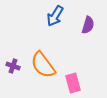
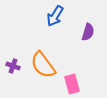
purple semicircle: moved 7 px down
pink rectangle: moved 1 px left, 1 px down
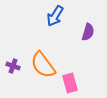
pink rectangle: moved 2 px left, 1 px up
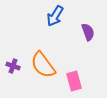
purple semicircle: rotated 36 degrees counterclockwise
pink rectangle: moved 4 px right, 2 px up
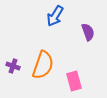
orange semicircle: rotated 124 degrees counterclockwise
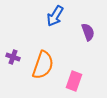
purple cross: moved 9 px up
pink rectangle: rotated 36 degrees clockwise
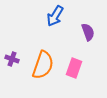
purple cross: moved 1 px left, 2 px down
pink rectangle: moved 13 px up
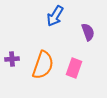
purple cross: rotated 24 degrees counterclockwise
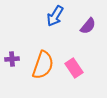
purple semicircle: moved 6 px up; rotated 60 degrees clockwise
pink rectangle: rotated 54 degrees counterclockwise
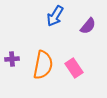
orange semicircle: rotated 8 degrees counterclockwise
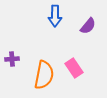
blue arrow: rotated 30 degrees counterclockwise
orange semicircle: moved 1 px right, 10 px down
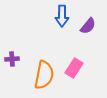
blue arrow: moved 7 px right
pink rectangle: rotated 66 degrees clockwise
